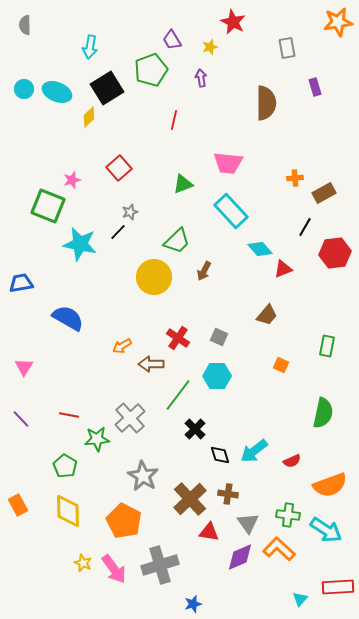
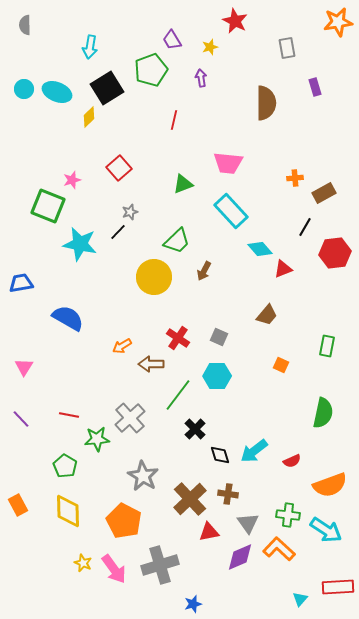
red star at (233, 22): moved 2 px right, 1 px up
red triangle at (209, 532): rotated 20 degrees counterclockwise
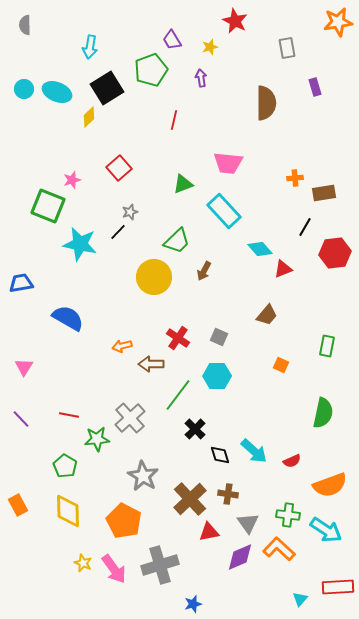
brown rectangle at (324, 193): rotated 20 degrees clockwise
cyan rectangle at (231, 211): moved 7 px left
orange arrow at (122, 346): rotated 18 degrees clockwise
cyan arrow at (254, 451): rotated 100 degrees counterclockwise
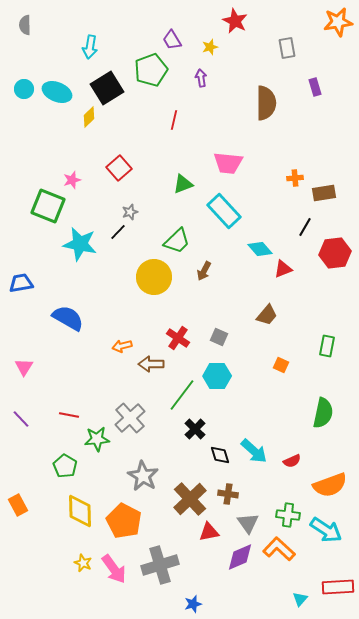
green line at (178, 395): moved 4 px right
yellow diamond at (68, 511): moved 12 px right
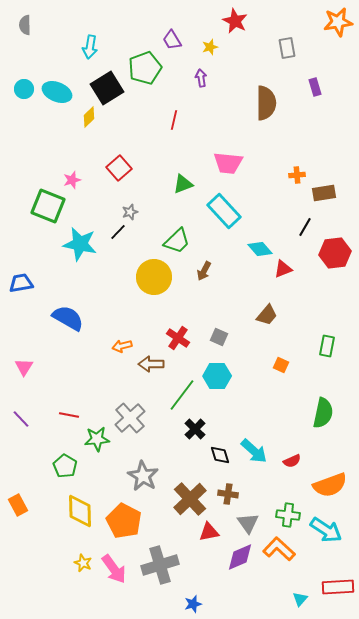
green pentagon at (151, 70): moved 6 px left, 2 px up
orange cross at (295, 178): moved 2 px right, 3 px up
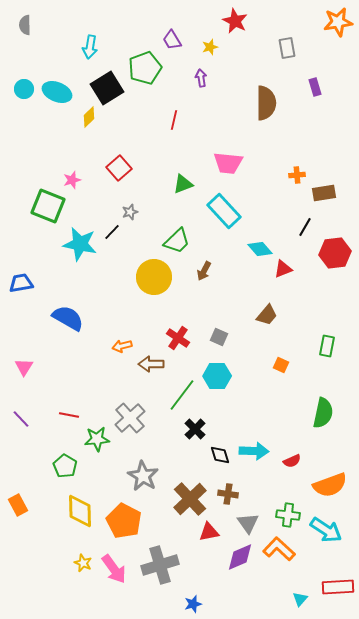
black line at (118, 232): moved 6 px left
cyan arrow at (254, 451): rotated 40 degrees counterclockwise
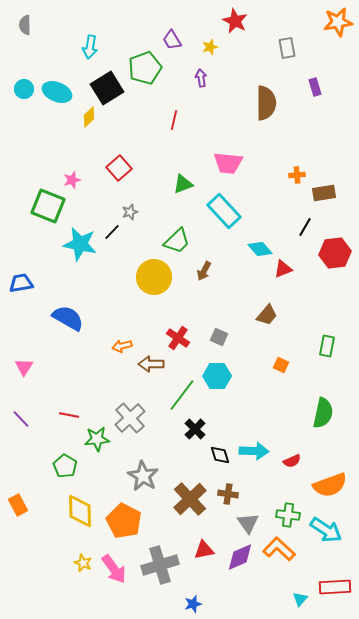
red triangle at (209, 532): moved 5 px left, 18 px down
red rectangle at (338, 587): moved 3 px left
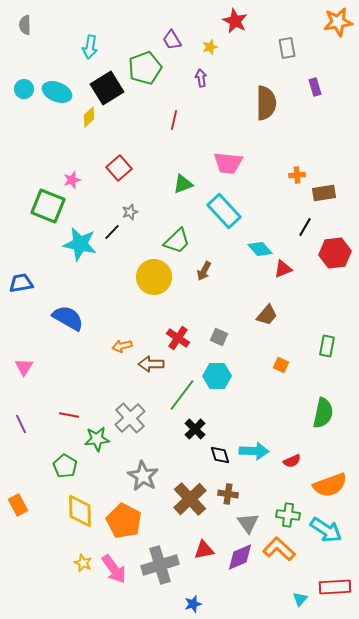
purple line at (21, 419): moved 5 px down; rotated 18 degrees clockwise
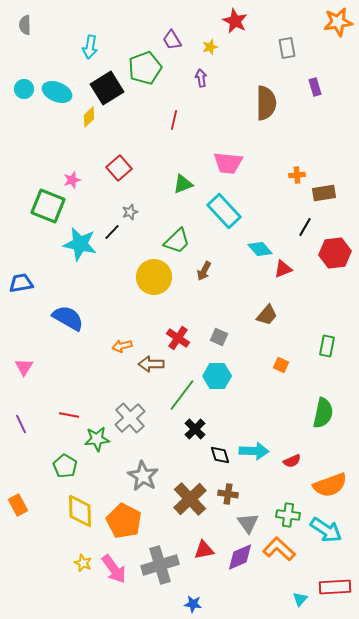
blue star at (193, 604): rotated 24 degrees clockwise
